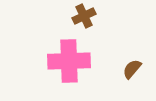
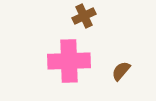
brown semicircle: moved 11 px left, 2 px down
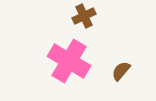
pink cross: rotated 33 degrees clockwise
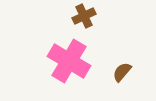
brown semicircle: moved 1 px right, 1 px down
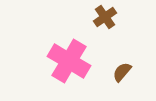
brown cross: moved 21 px right, 1 px down; rotated 10 degrees counterclockwise
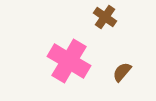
brown cross: rotated 20 degrees counterclockwise
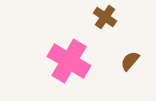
brown semicircle: moved 8 px right, 11 px up
